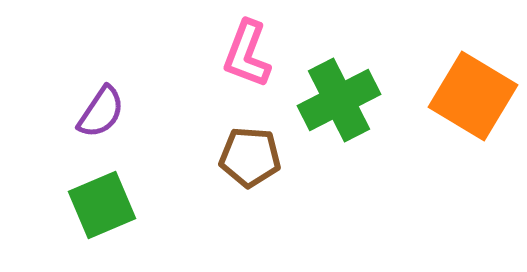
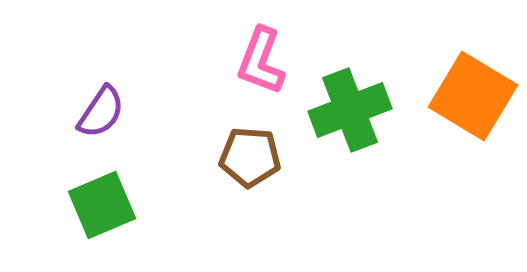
pink L-shape: moved 14 px right, 7 px down
green cross: moved 11 px right, 10 px down; rotated 6 degrees clockwise
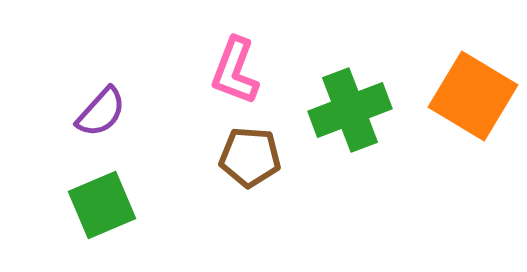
pink L-shape: moved 26 px left, 10 px down
purple semicircle: rotated 8 degrees clockwise
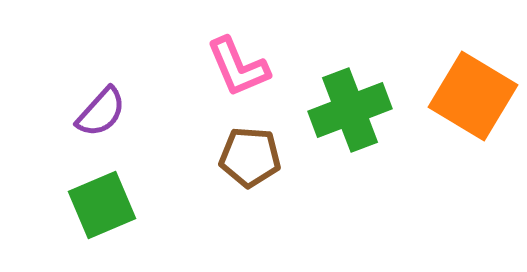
pink L-shape: moved 3 px right, 4 px up; rotated 44 degrees counterclockwise
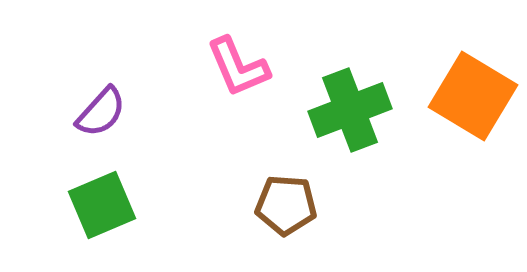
brown pentagon: moved 36 px right, 48 px down
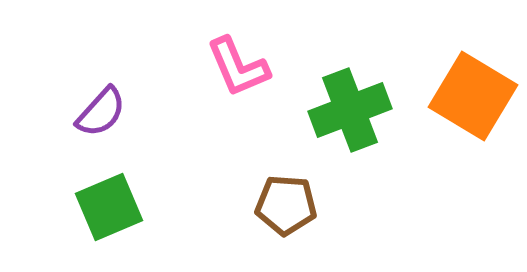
green square: moved 7 px right, 2 px down
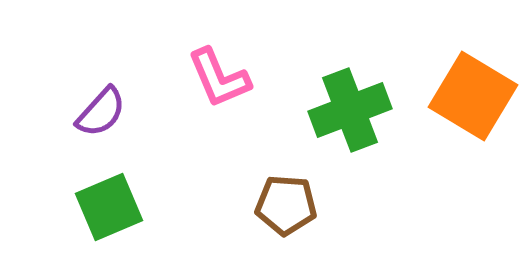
pink L-shape: moved 19 px left, 11 px down
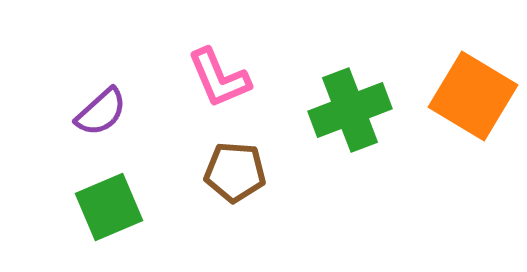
purple semicircle: rotated 6 degrees clockwise
brown pentagon: moved 51 px left, 33 px up
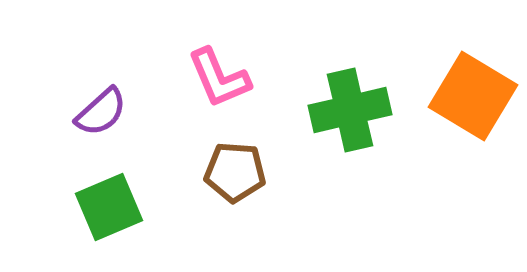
green cross: rotated 8 degrees clockwise
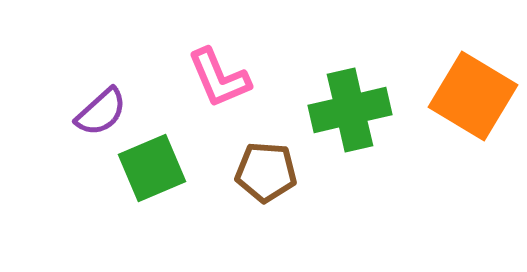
brown pentagon: moved 31 px right
green square: moved 43 px right, 39 px up
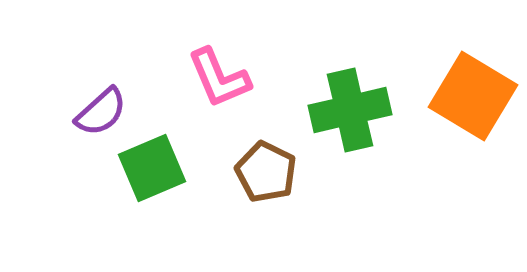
brown pentagon: rotated 22 degrees clockwise
